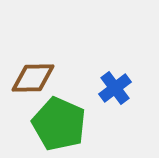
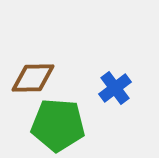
green pentagon: moved 1 px left, 1 px down; rotated 20 degrees counterclockwise
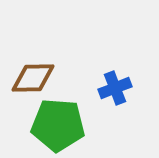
blue cross: rotated 16 degrees clockwise
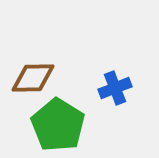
green pentagon: rotated 28 degrees clockwise
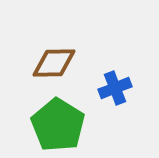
brown diamond: moved 21 px right, 15 px up
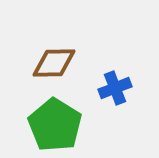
green pentagon: moved 3 px left
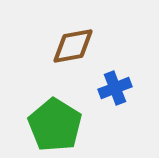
brown diamond: moved 19 px right, 17 px up; rotated 9 degrees counterclockwise
